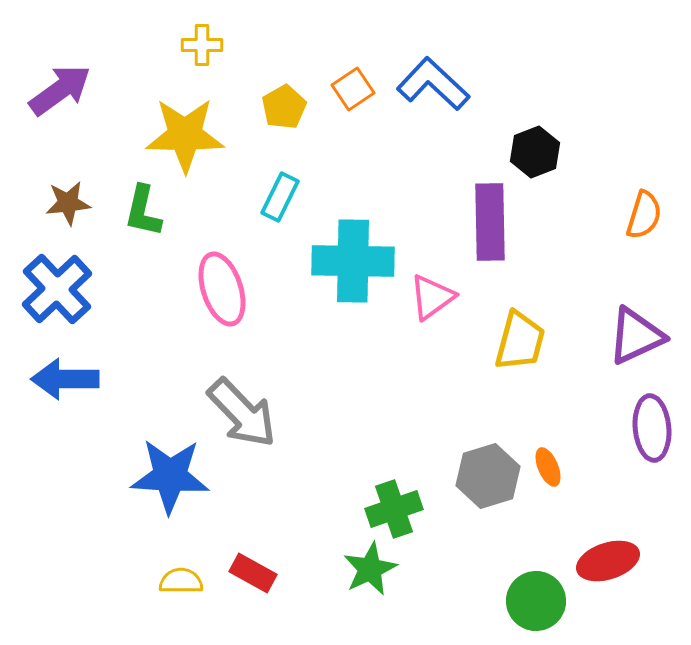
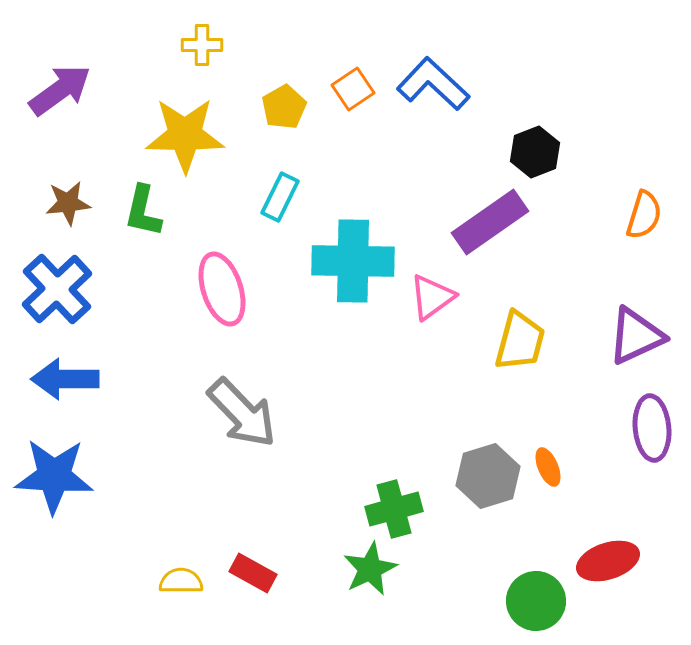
purple rectangle: rotated 56 degrees clockwise
blue star: moved 116 px left
green cross: rotated 4 degrees clockwise
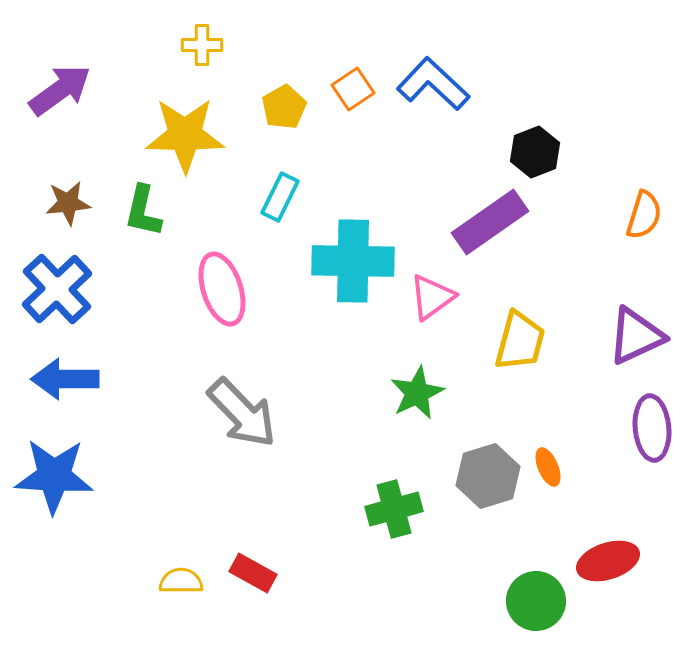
green star: moved 47 px right, 176 px up
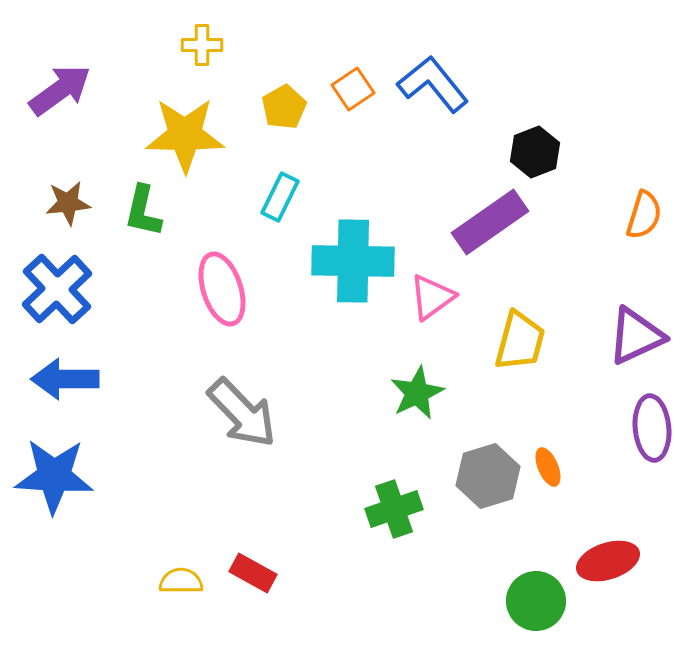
blue L-shape: rotated 8 degrees clockwise
green cross: rotated 4 degrees counterclockwise
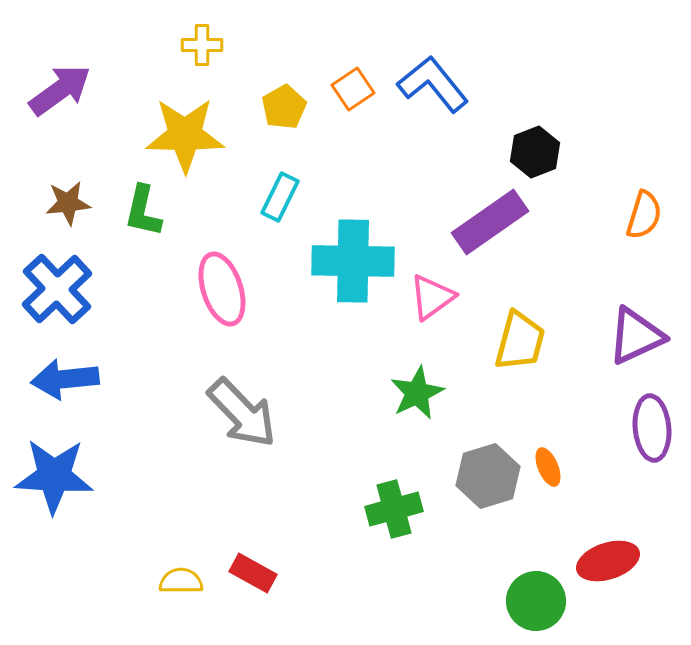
blue arrow: rotated 6 degrees counterclockwise
green cross: rotated 4 degrees clockwise
